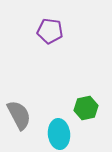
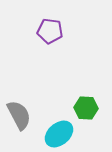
green hexagon: rotated 15 degrees clockwise
cyan ellipse: rotated 56 degrees clockwise
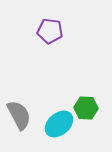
cyan ellipse: moved 10 px up
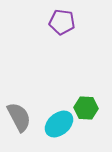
purple pentagon: moved 12 px right, 9 px up
gray semicircle: moved 2 px down
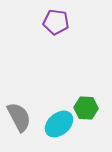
purple pentagon: moved 6 px left
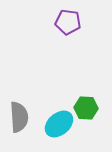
purple pentagon: moved 12 px right
gray semicircle: rotated 24 degrees clockwise
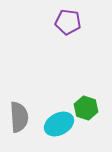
green hexagon: rotated 15 degrees clockwise
cyan ellipse: rotated 12 degrees clockwise
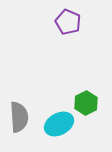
purple pentagon: rotated 15 degrees clockwise
green hexagon: moved 5 px up; rotated 15 degrees clockwise
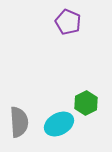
gray semicircle: moved 5 px down
